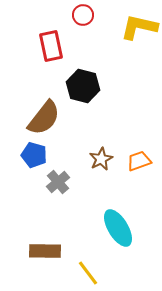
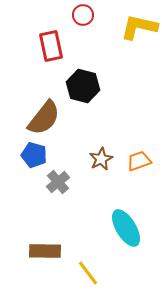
cyan ellipse: moved 8 px right
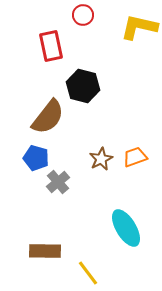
brown semicircle: moved 4 px right, 1 px up
blue pentagon: moved 2 px right, 3 px down
orange trapezoid: moved 4 px left, 4 px up
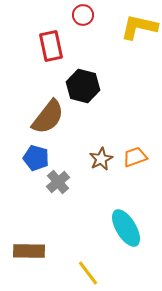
brown rectangle: moved 16 px left
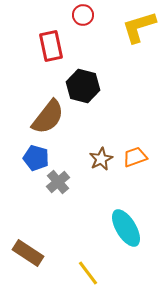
yellow L-shape: rotated 30 degrees counterclockwise
brown rectangle: moved 1 px left, 2 px down; rotated 32 degrees clockwise
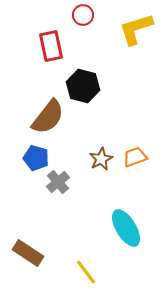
yellow L-shape: moved 3 px left, 2 px down
yellow line: moved 2 px left, 1 px up
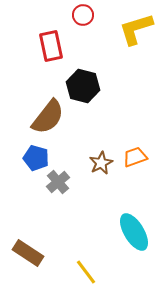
brown star: moved 4 px down
cyan ellipse: moved 8 px right, 4 px down
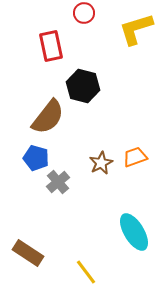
red circle: moved 1 px right, 2 px up
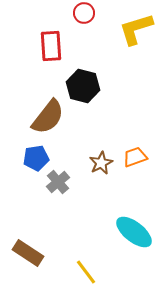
red rectangle: rotated 8 degrees clockwise
blue pentagon: rotated 25 degrees counterclockwise
cyan ellipse: rotated 21 degrees counterclockwise
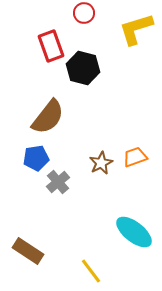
red rectangle: rotated 16 degrees counterclockwise
black hexagon: moved 18 px up
brown rectangle: moved 2 px up
yellow line: moved 5 px right, 1 px up
